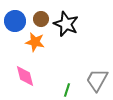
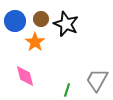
orange star: rotated 24 degrees clockwise
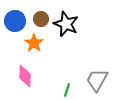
orange star: moved 1 px left, 1 px down
pink diamond: rotated 15 degrees clockwise
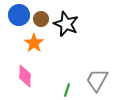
blue circle: moved 4 px right, 6 px up
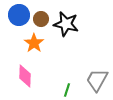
black star: rotated 10 degrees counterclockwise
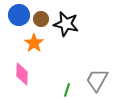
pink diamond: moved 3 px left, 2 px up
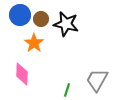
blue circle: moved 1 px right
